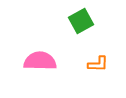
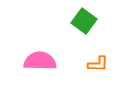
green square: moved 3 px right; rotated 25 degrees counterclockwise
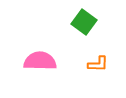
green square: moved 1 px down
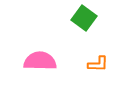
green square: moved 4 px up
